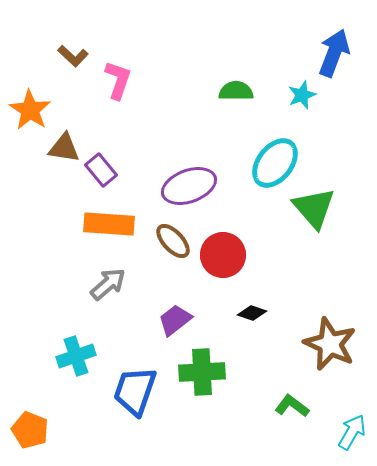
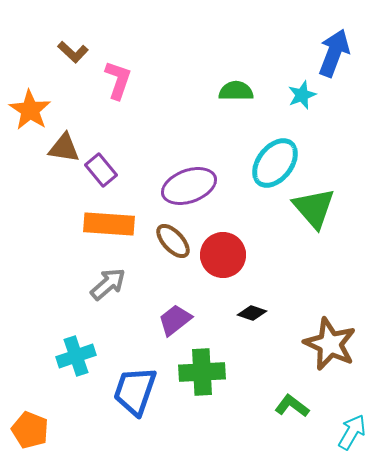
brown L-shape: moved 4 px up
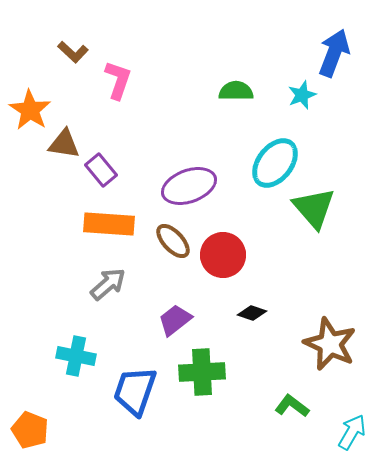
brown triangle: moved 4 px up
cyan cross: rotated 30 degrees clockwise
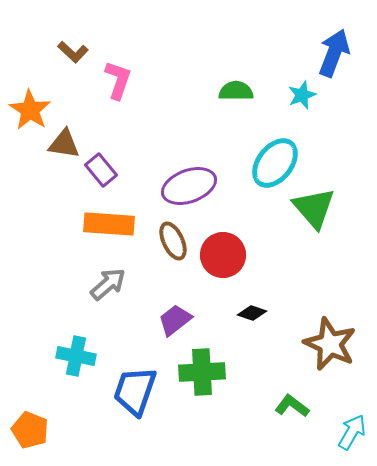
brown ellipse: rotated 18 degrees clockwise
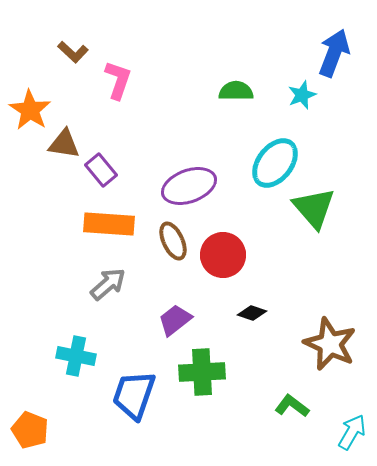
blue trapezoid: moved 1 px left, 4 px down
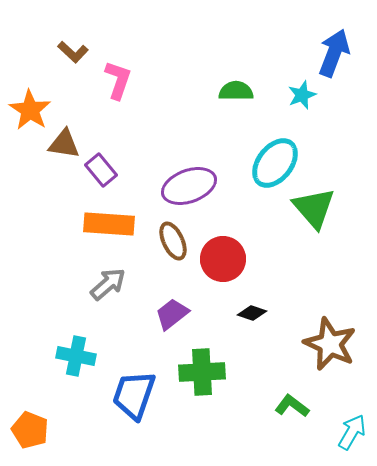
red circle: moved 4 px down
purple trapezoid: moved 3 px left, 6 px up
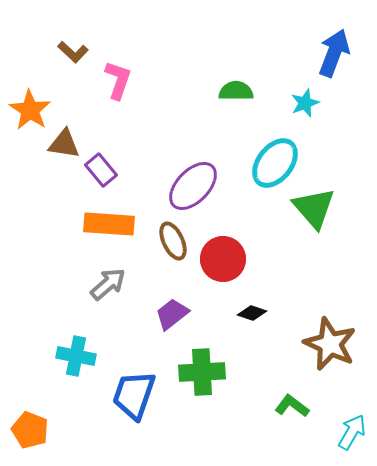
cyan star: moved 3 px right, 8 px down
purple ellipse: moved 4 px right; rotated 26 degrees counterclockwise
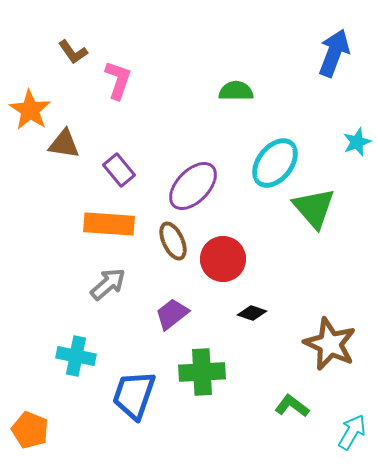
brown L-shape: rotated 12 degrees clockwise
cyan star: moved 52 px right, 39 px down
purple rectangle: moved 18 px right
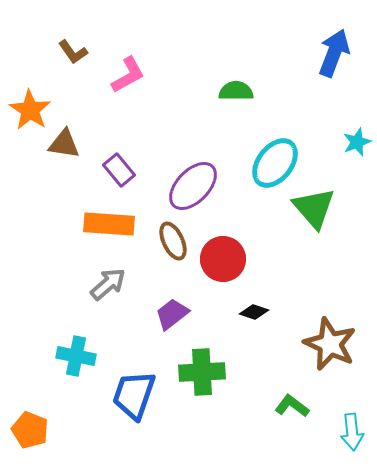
pink L-shape: moved 10 px right, 5 px up; rotated 42 degrees clockwise
black diamond: moved 2 px right, 1 px up
cyan arrow: rotated 144 degrees clockwise
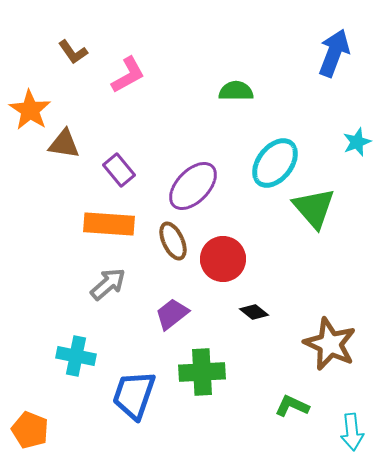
black diamond: rotated 20 degrees clockwise
green L-shape: rotated 12 degrees counterclockwise
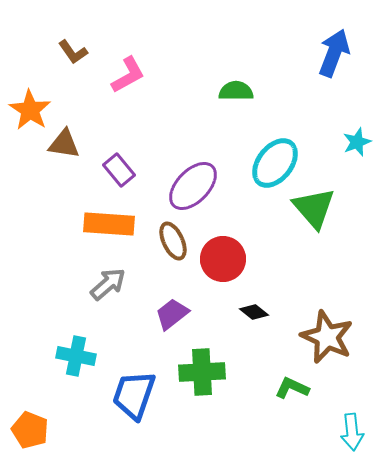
brown star: moved 3 px left, 7 px up
green L-shape: moved 18 px up
